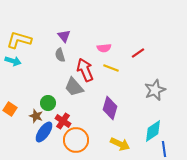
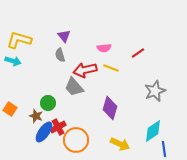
red arrow: rotated 80 degrees counterclockwise
gray star: moved 1 px down
red cross: moved 5 px left, 6 px down; rotated 28 degrees clockwise
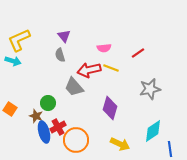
yellow L-shape: rotated 40 degrees counterclockwise
red arrow: moved 4 px right
gray star: moved 5 px left, 2 px up; rotated 10 degrees clockwise
blue ellipse: rotated 50 degrees counterclockwise
blue line: moved 6 px right
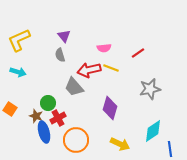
cyan arrow: moved 5 px right, 11 px down
red cross: moved 9 px up
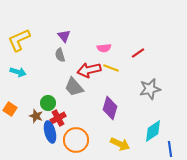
blue ellipse: moved 6 px right
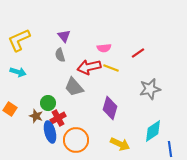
red arrow: moved 3 px up
